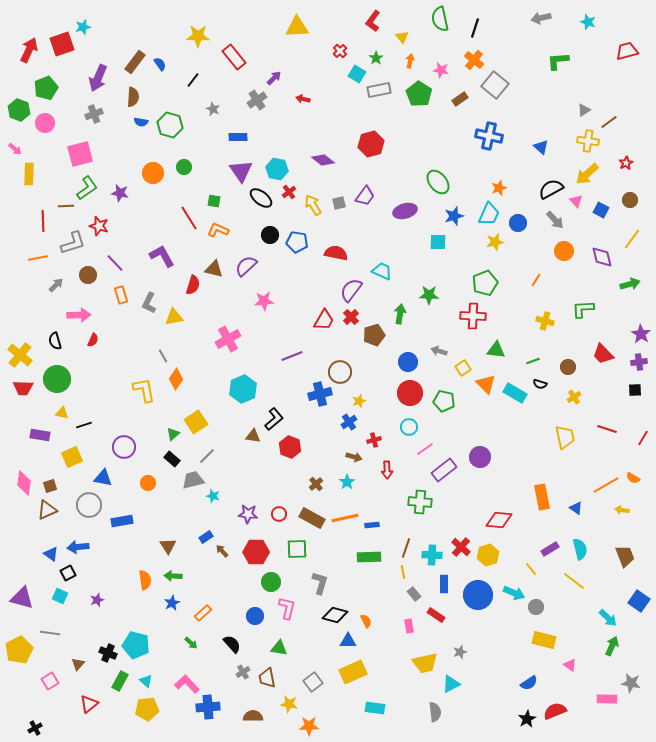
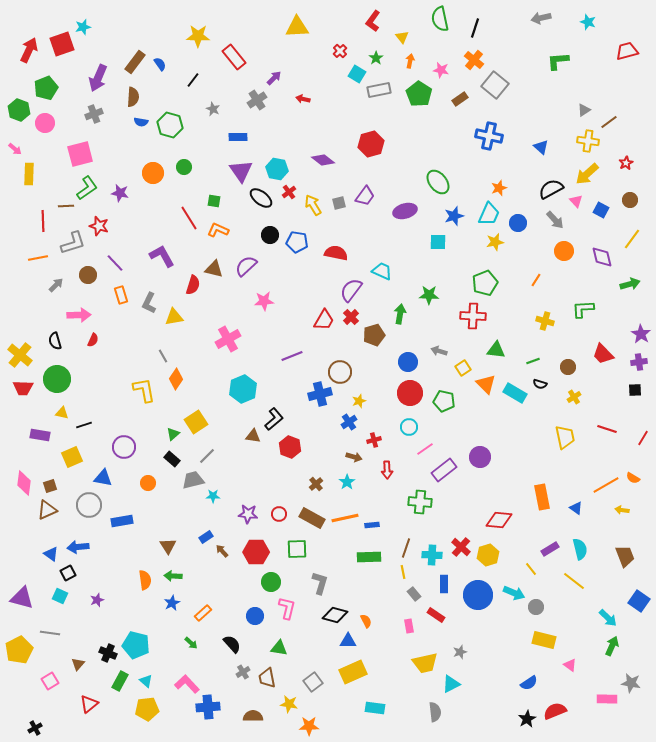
cyan star at (213, 496): rotated 16 degrees counterclockwise
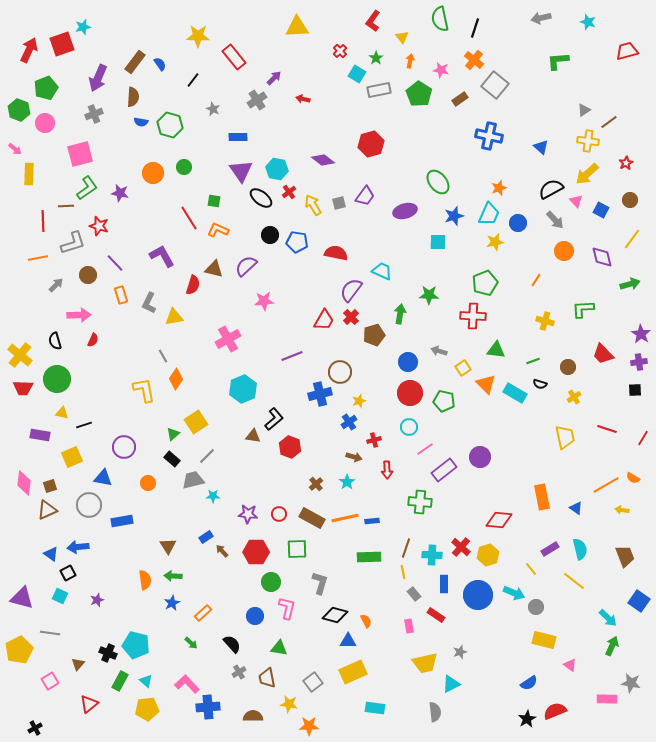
blue rectangle at (372, 525): moved 4 px up
gray cross at (243, 672): moved 4 px left
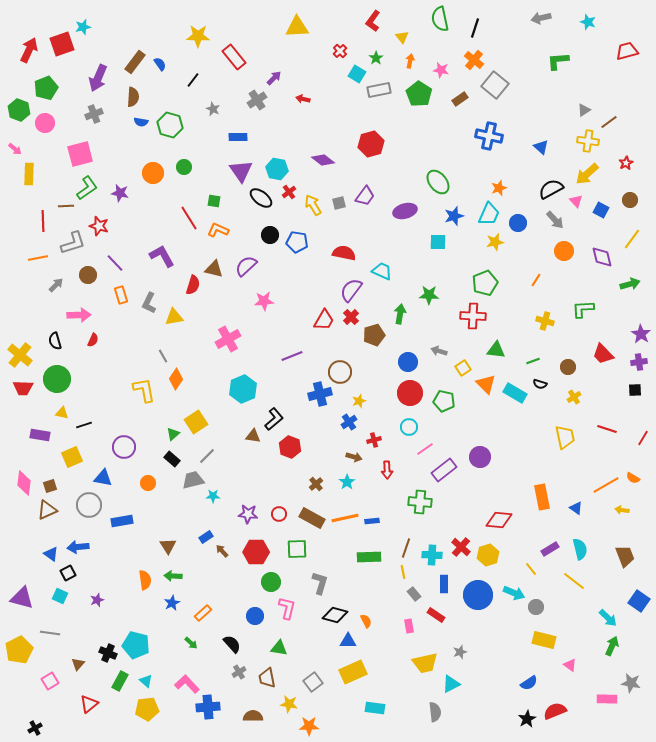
red semicircle at (336, 253): moved 8 px right
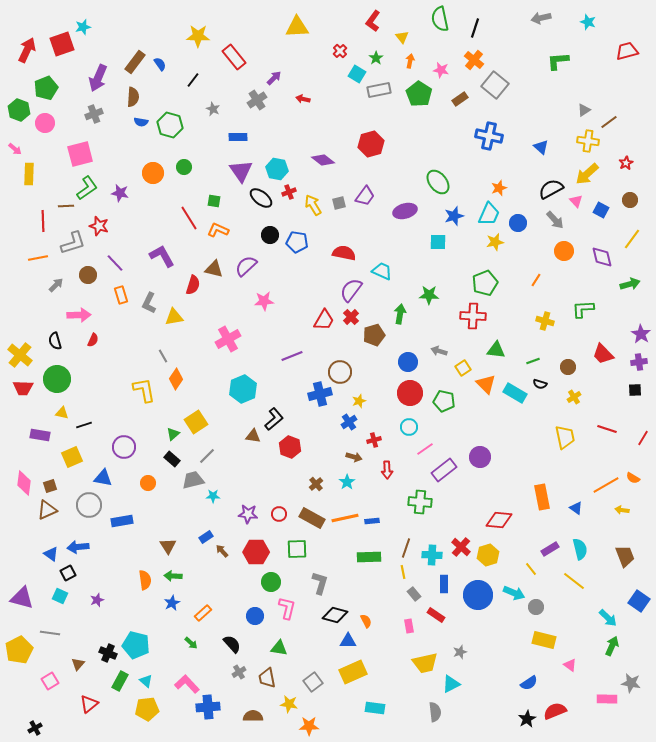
red arrow at (29, 50): moved 2 px left
red cross at (289, 192): rotated 16 degrees clockwise
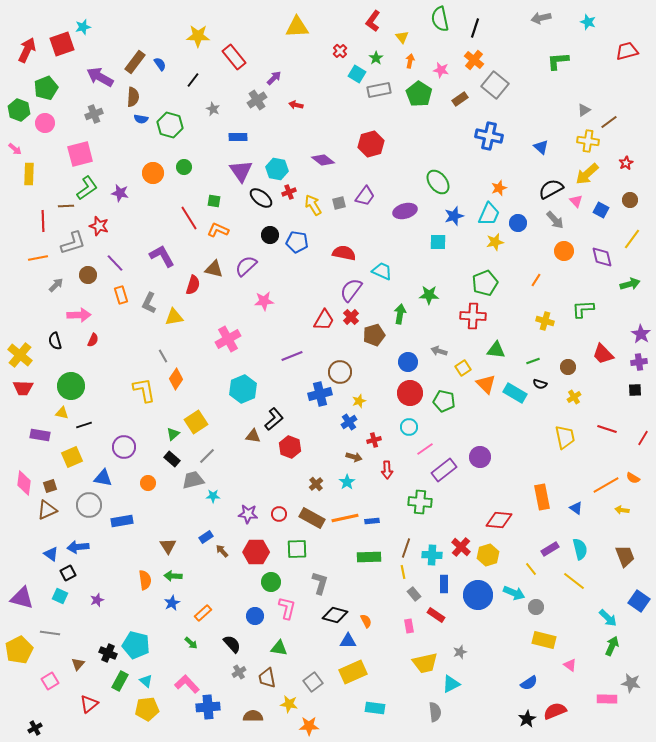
purple arrow at (98, 78): moved 2 px right, 1 px up; rotated 96 degrees clockwise
red arrow at (303, 99): moved 7 px left, 6 px down
blue semicircle at (141, 122): moved 3 px up
green circle at (57, 379): moved 14 px right, 7 px down
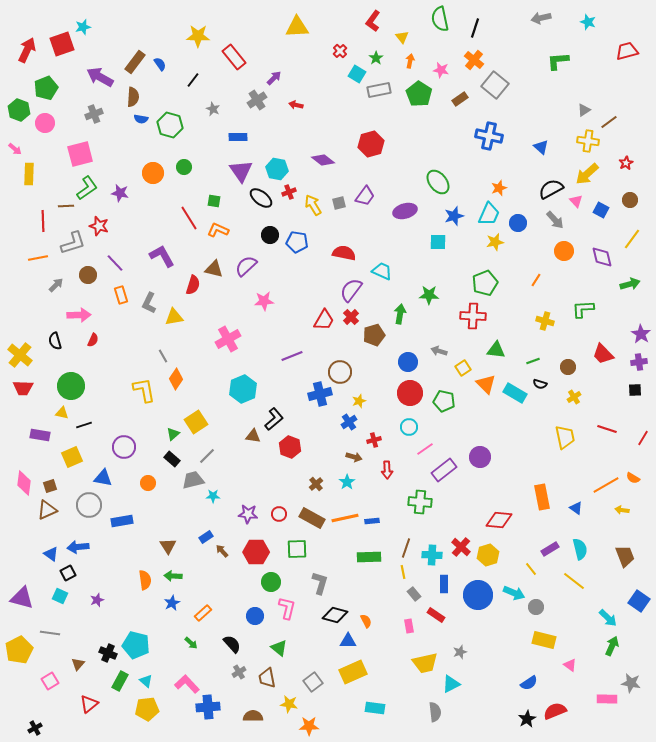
green triangle at (279, 648): rotated 30 degrees clockwise
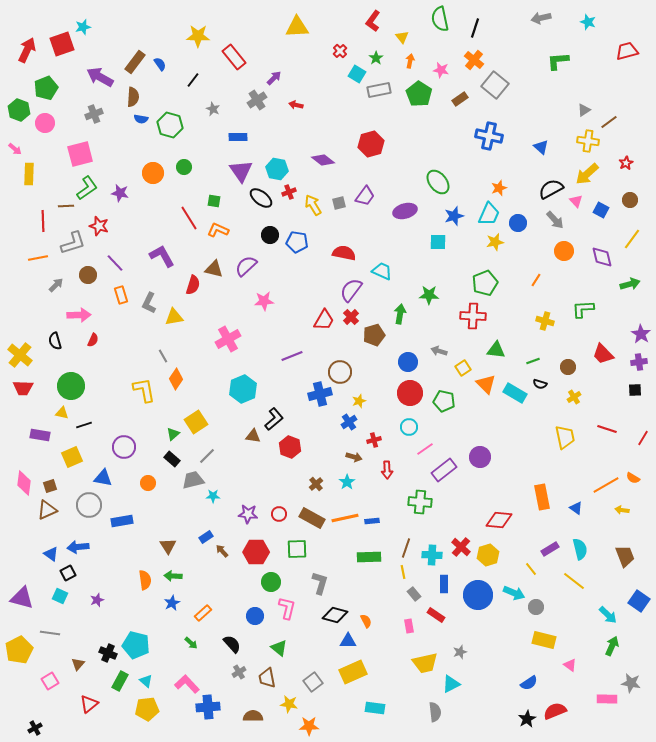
cyan arrow at (608, 618): moved 3 px up
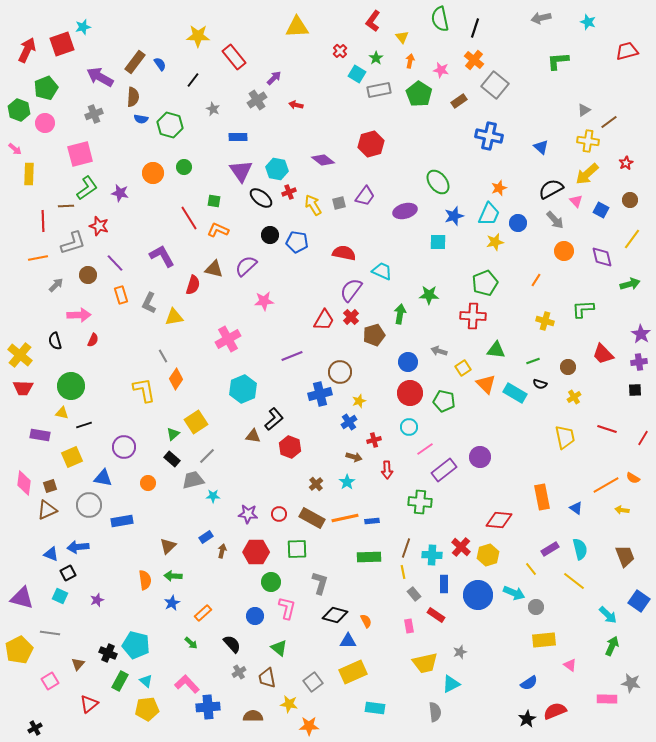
brown rectangle at (460, 99): moved 1 px left, 2 px down
brown triangle at (168, 546): rotated 18 degrees clockwise
brown arrow at (222, 551): rotated 56 degrees clockwise
blue triangle at (51, 554): rotated 14 degrees counterclockwise
yellow rectangle at (544, 640): rotated 20 degrees counterclockwise
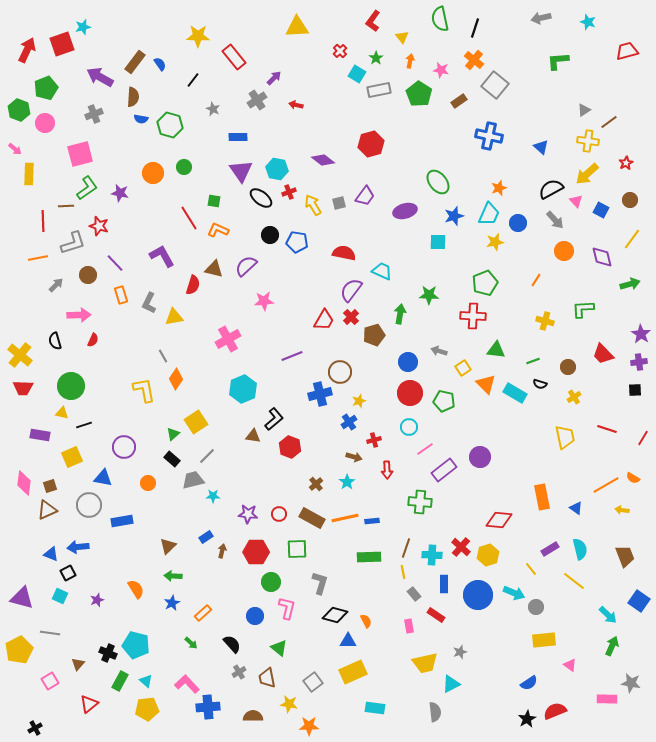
orange semicircle at (145, 580): moved 9 px left, 9 px down; rotated 24 degrees counterclockwise
